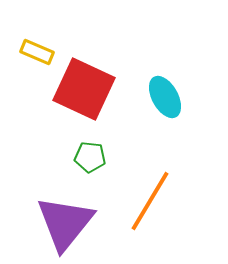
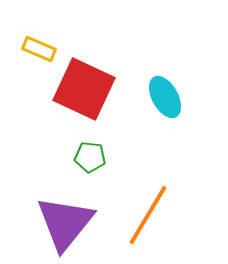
yellow rectangle: moved 2 px right, 3 px up
orange line: moved 2 px left, 14 px down
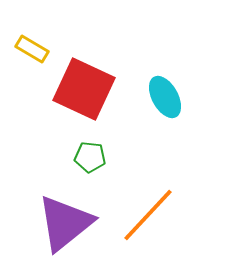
yellow rectangle: moved 7 px left; rotated 8 degrees clockwise
orange line: rotated 12 degrees clockwise
purple triangle: rotated 12 degrees clockwise
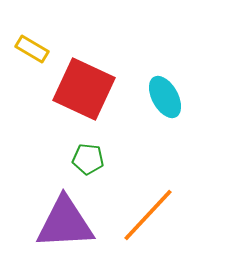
green pentagon: moved 2 px left, 2 px down
purple triangle: rotated 36 degrees clockwise
